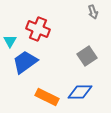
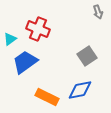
gray arrow: moved 5 px right
cyan triangle: moved 2 px up; rotated 24 degrees clockwise
blue diamond: moved 2 px up; rotated 10 degrees counterclockwise
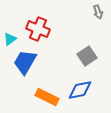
blue trapezoid: rotated 24 degrees counterclockwise
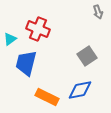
blue trapezoid: moved 1 px right, 1 px down; rotated 16 degrees counterclockwise
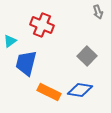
red cross: moved 4 px right, 4 px up
cyan triangle: moved 2 px down
gray square: rotated 12 degrees counterclockwise
blue diamond: rotated 20 degrees clockwise
orange rectangle: moved 2 px right, 5 px up
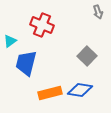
orange rectangle: moved 1 px right, 1 px down; rotated 40 degrees counterclockwise
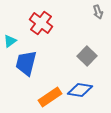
red cross: moved 1 px left, 2 px up; rotated 15 degrees clockwise
orange rectangle: moved 4 px down; rotated 20 degrees counterclockwise
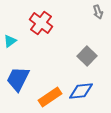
blue trapezoid: moved 8 px left, 16 px down; rotated 12 degrees clockwise
blue diamond: moved 1 px right, 1 px down; rotated 15 degrees counterclockwise
